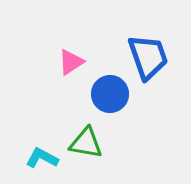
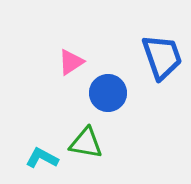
blue trapezoid: moved 14 px right
blue circle: moved 2 px left, 1 px up
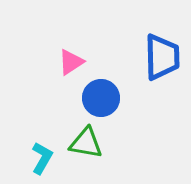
blue trapezoid: rotated 18 degrees clockwise
blue circle: moved 7 px left, 5 px down
cyan L-shape: rotated 92 degrees clockwise
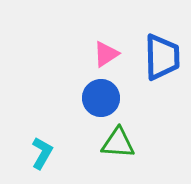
pink triangle: moved 35 px right, 8 px up
green triangle: moved 32 px right; rotated 6 degrees counterclockwise
cyan L-shape: moved 5 px up
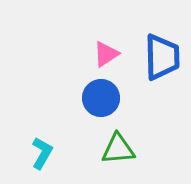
green triangle: moved 6 px down; rotated 9 degrees counterclockwise
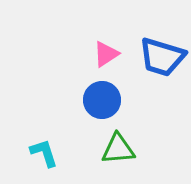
blue trapezoid: rotated 108 degrees clockwise
blue circle: moved 1 px right, 2 px down
cyan L-shape: moved 2 px right; rotated 48 degrees counterclockwise
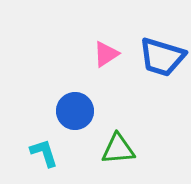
blue circle: moved 27 px left, 11 px down
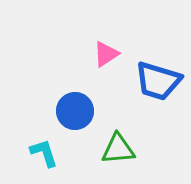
blue trapezoid: moved 4 px left, 24 px down
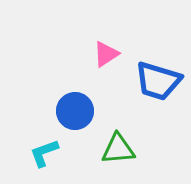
cyan L-shape: rotated 92 degrees counterclockwise
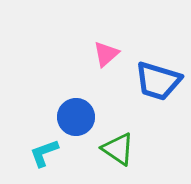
pink triangle: rotated 8 degrees counterclockwise
blue circle: moved 1 px right, 6 px down
green triangle: rotated 39 degrees clockwise
